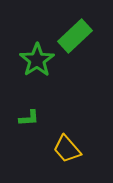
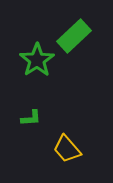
green rectangle: moved 1 px left
green L-shape: moved 2 px right
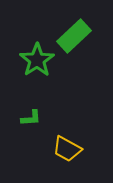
yellow trapezoid: rotated 20 degrees counterclockwise
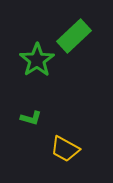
green L-shape: rotated 20 degrees clockwise
yellow trapezoid: moved 2 px left
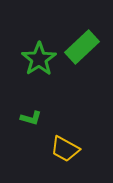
green rectangle: moved 8 px right, 11 px down
green star: moved 2 px right, 1 px up
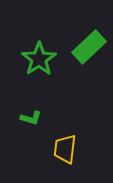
green rectangle: moved 7 px right
yellow trapezoid: rotated 68 degrees clockwise
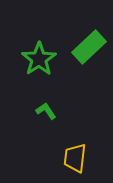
green L-shape: moved 15 px right, 7 px up; rotated 140 degrees counterclockwise
yellow trapezoid: moved 10 px right, 9 px down
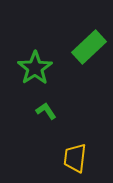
green star: moved 4 px left, 9 px down
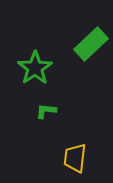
green rectangle: moved 2 px right, 3 px up
green L-shape: rotated 50 degrees counterclockwise
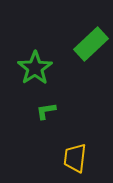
green L-shape: rotated 15 degrees counterclockwise
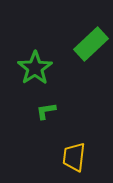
yellow trapezoid: moved 1 px left, 1 px up
